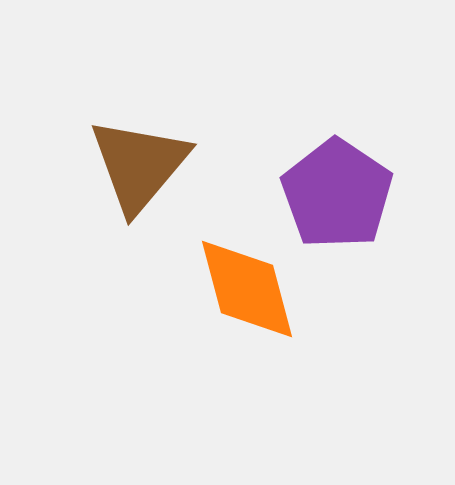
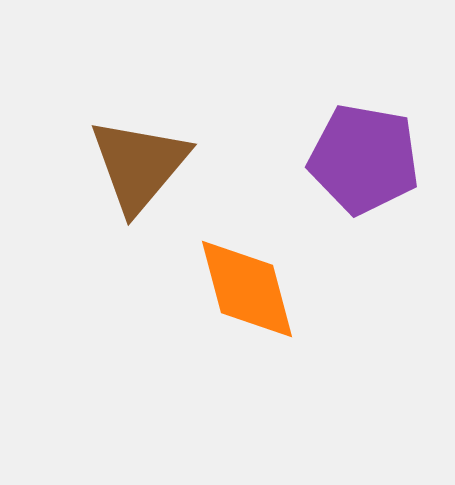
purple pentagon: moved 27 px right, 35 px up; rotated 24 degrees counterclockwise
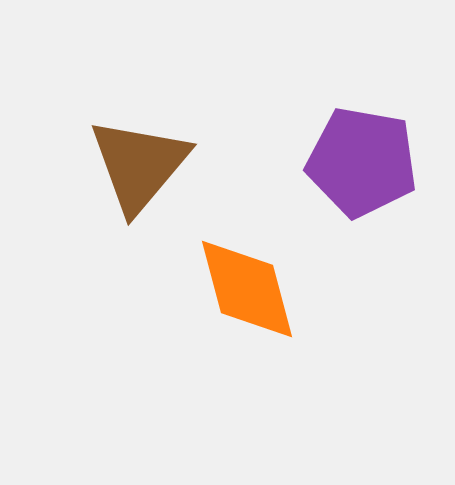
purple pentagon: moved 2 px left, 3 px down
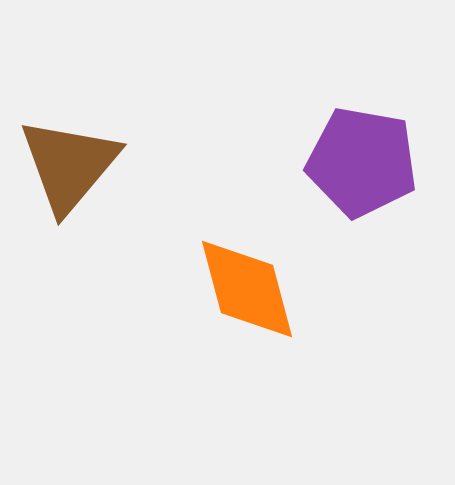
brown triangle: moved 70 px left
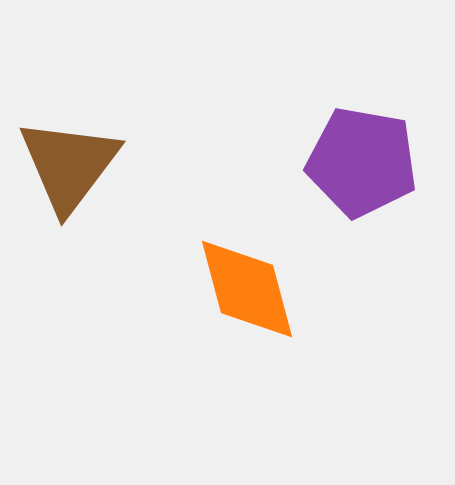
brown triangle: rotated 3 degrees counterclockwise
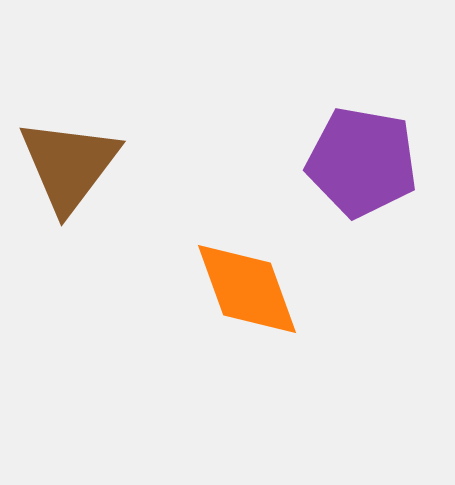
orange diamond: rotated 5 degrees counterclockwise
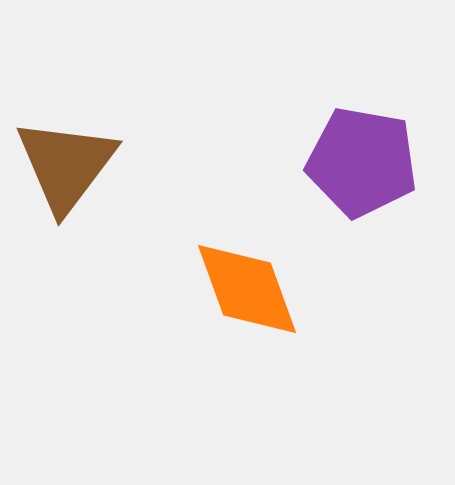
brown triangle: moved 3 px left
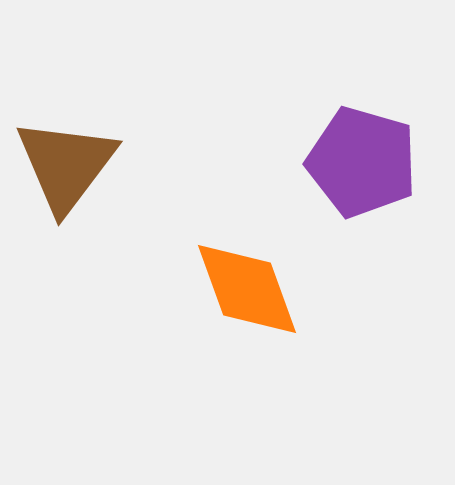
purple pentagon: rotated 6 degrees clockwise
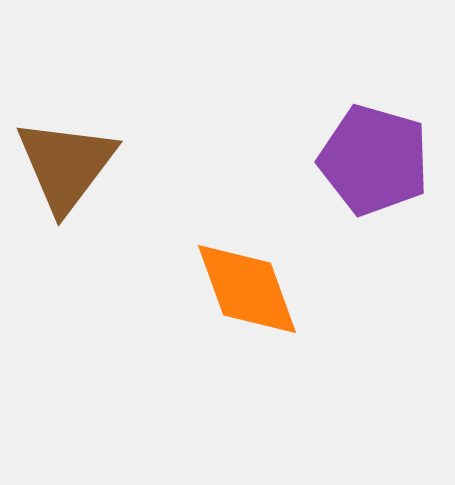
purple pentagon: moved 12 px right, 2 px up
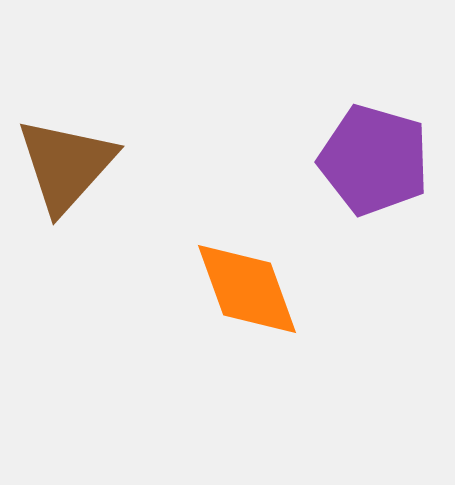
brown triangle: rotated 5 degrees clockwise
